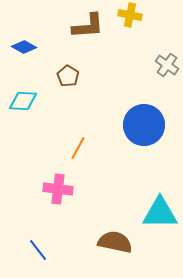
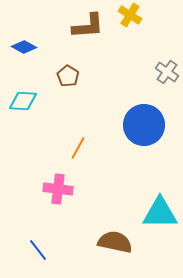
yellow cross: rotated 20 degrees clockwise
gray cross: moved 7 px down
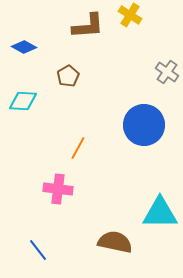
brown pentagon: rotated 10 degrees clockwise
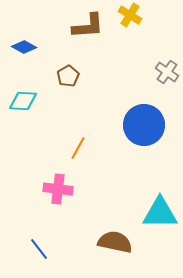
blue line: moved 1 px right, 1 px up
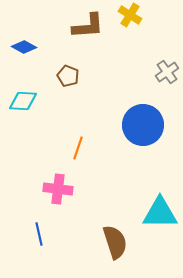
gray cross: rotated 20 degrees clockwise
brown pentagon: rotated 20 degrees counterclockwise
blue circle: moved 1 px left
orange line: rotated 10 degrees counterclockwise
brown semicircle: rotated 60 degrees clockwise
blue line: moved 15 px up; rotated 25 degrees clockwise
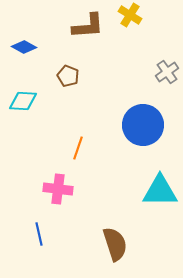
cyan triangle: moved 22 px up
brown semicircle: moved 2 px down
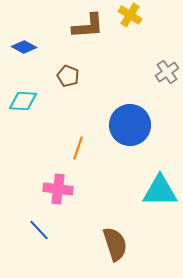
blue circle: moved 13 px left
blue line: moved 4 px up; rotated 30 degrees counterclockwise
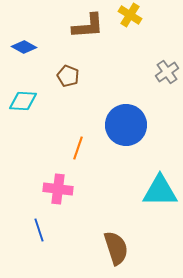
blue circle: moved 4 px left
blue line: rotated 25 degrees clockwise
brown semicircle: moved 1 px right, 4 px down
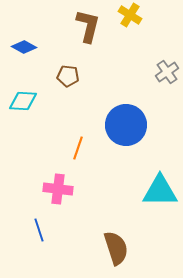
brown L-shape: rotated 72 degrees counterclockwise
brown pentagon: rotated 15 degrees counterclockwise
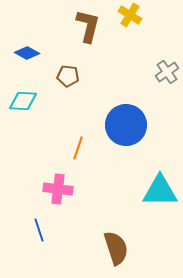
blue diamond: moved 3 px right, 6 px down
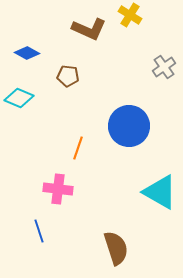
brown L-shape: moved 1 px right, 3 px down; rotated 100 degrees clockwise
gray cross: moved 3 px left, 5 px up
cyan diamond: moved 4 px left, 3 px up; rotated 20 degrees clockwise
blue circle: moved 3 px right, 1 px down
cyan triangle: moved 1 px down; rotated 30 degrees clockwise
blue line: moved 1 px down
